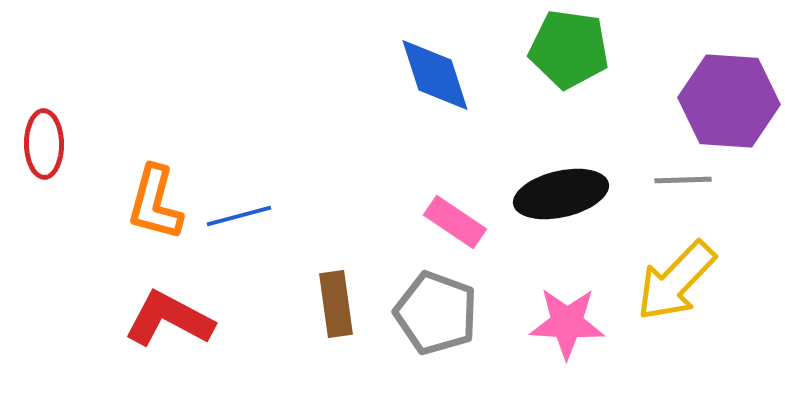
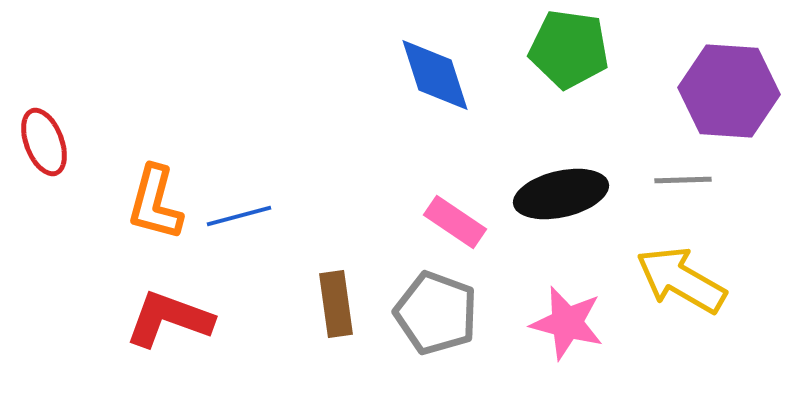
purple hexagon: moved 10 px up
red ellipse: moved 2 px up; rotated 20 degrees counterclockwise
yellow arrow: moved 5 px right, 1 px up; rotated 76 degrees clockwise
red L-shape: rotated 8 degrees counterclockwise
pink star: rotated 12 degrees clockwise
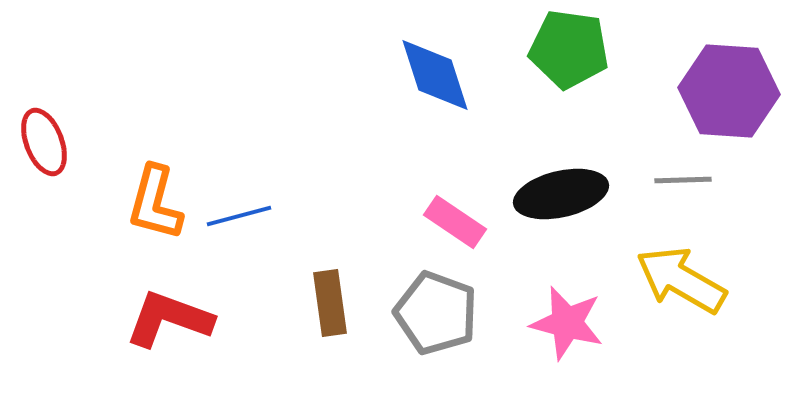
brown rectangle: moved 6 px left, 1 px up
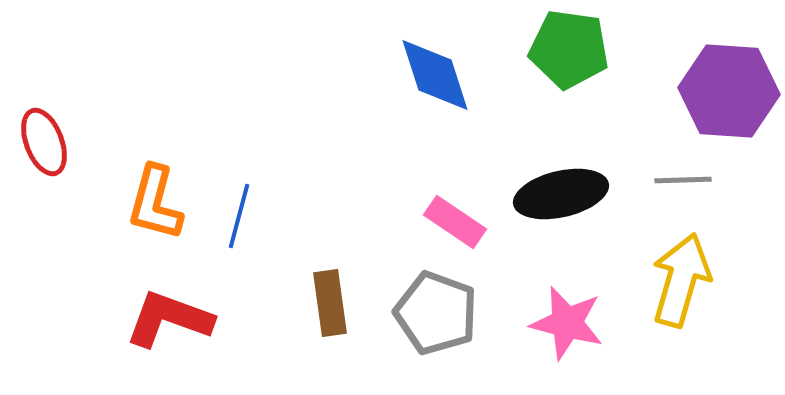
blue line: rotated 60 degrees counterclockwise
yellow arrow: rotated 76 degrees clockwise
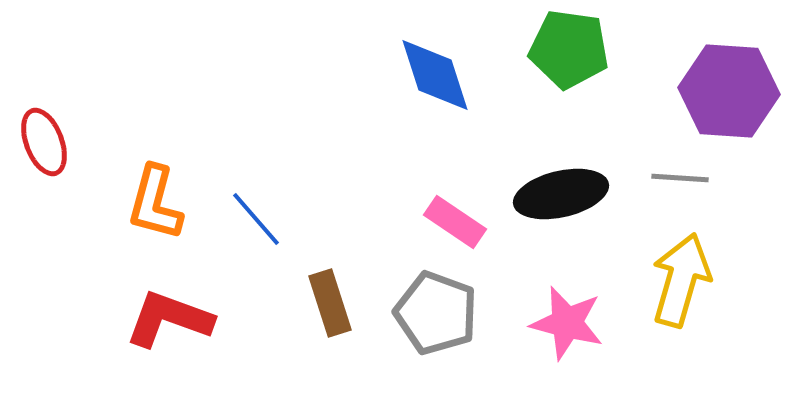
gray line: moved 3 px left, 2 px up; rotated 6 degrees clockwise
blue line: moved 17 px right, 3 px down; rotated 56 degrees counterclockwise
brown rectangle: rotated 10 degrees counterclockwise
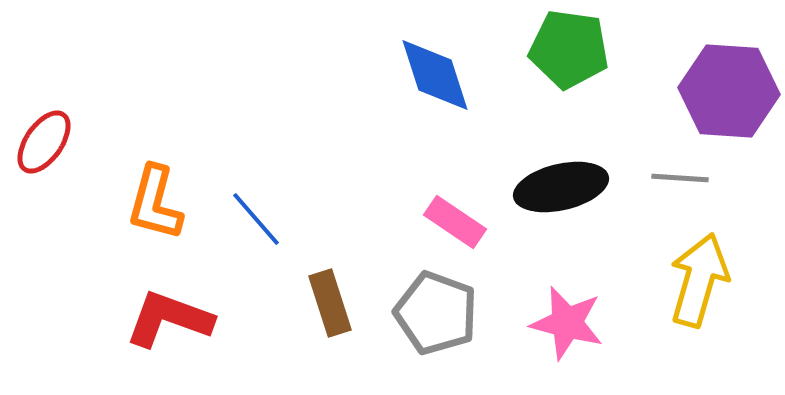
red ellipse: rotated 56 degrees clockwise
black ellipse: moved 7 px up
yellow arrow: moved 18 px right
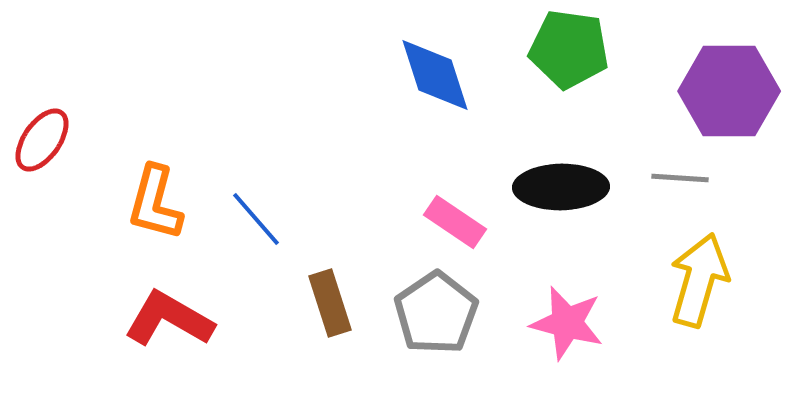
purple hexagon: rotated 4 degrees counterclockwise
red ellipse: moved 2 px left, 2 px up
black ellipse: rotated 12 degrees clockwise
gray pentagon: rotated 18 degrees clockwise
red L-shape: rotated 10 degrees clockwise
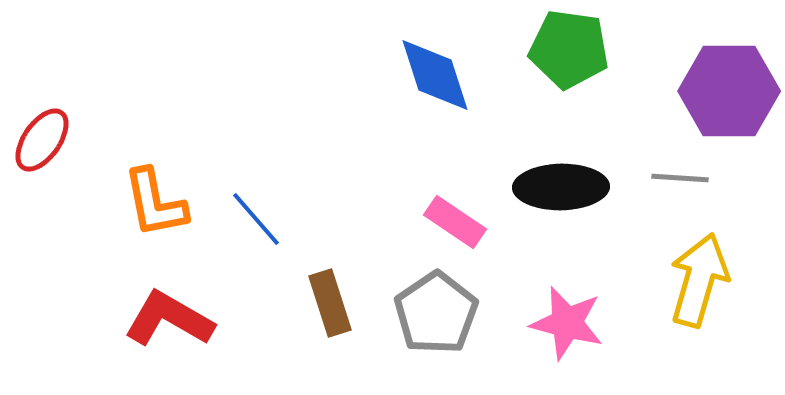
orange L-shape: rotated 26 degrees counterclockwise
